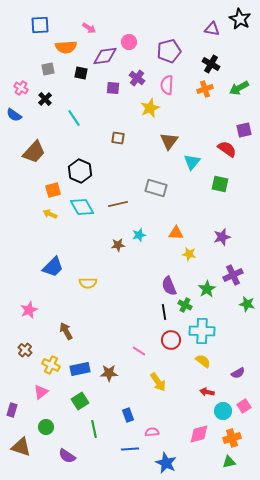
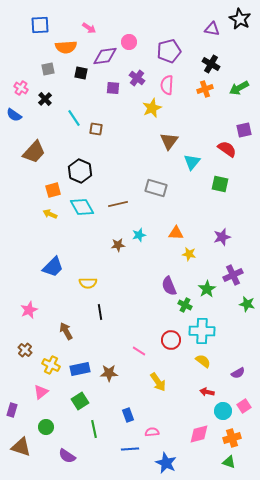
yellow star at (150, 108): moved 2 px right
brown square at (118, 138): moved 22 px left, 9 px up
black line at (164, 312): moved 64 px left
green triangle at (229, 462): rotated 32 degrees clockwise
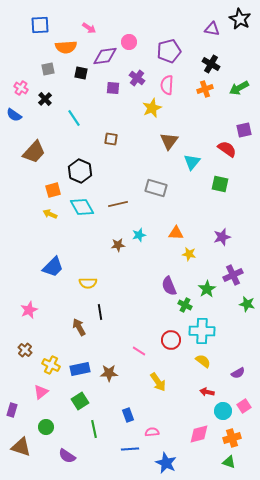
brown square at (96, 129): moved 15 px right, 10 px down
brown arrow at (66, 331): moved 13 px right, 4 px up
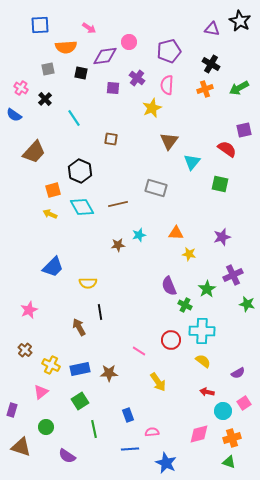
black star at (240, 19): moved 2 px down
pink square at (244, 406): moved 3 px up
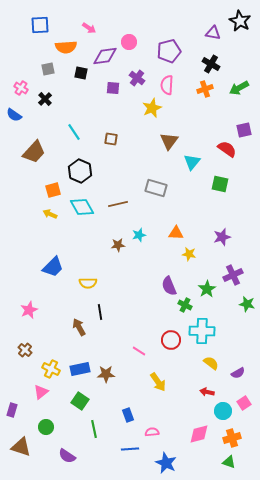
purple triangle at (212, 29): moved 1 px right, 4 px down
cyan line at (74, 118): moved 14 px down
yellow semicircle at (203, 361): moved 8 px right, 2 px down
yellow cross at (51, 365): moved 4 px down
brown star at (109, 373): moved 3 px left, 1 px down
green square at (80, 401): rotated 24 degrees counterclockwise
